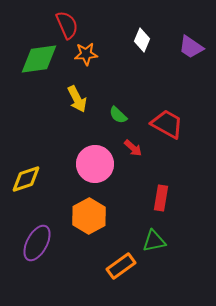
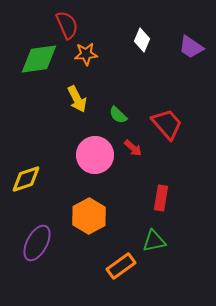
red trapezoid: rotated 20 degrees clockwise
pink circle: moved 9 px up
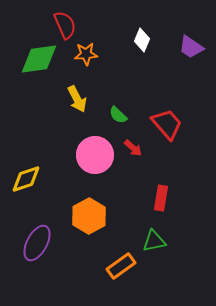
red semicircle: moved 2 px left
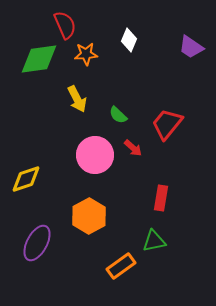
white diamond: moved 13 px left
red trapezoid: rotated 100 degrees counterclockwise
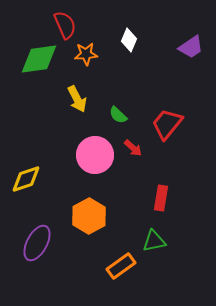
purple trapezoid: rotated 68 degrees counterclockwise
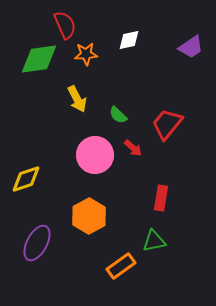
white diamond: rotated 55 degrees clockwise
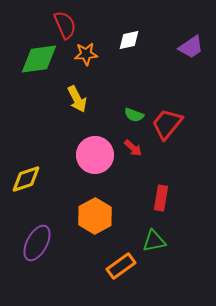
green semicircle: moved 16 px right; rotated 24 degrees counterclockwise
orange hexagon: moved 6 px right
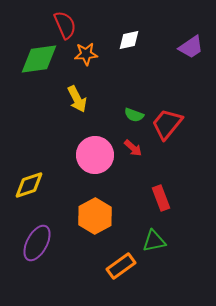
yellow diamond: moved 3 px right, 6 px down
red rectangle: rotated 30 degrees counterclockwise
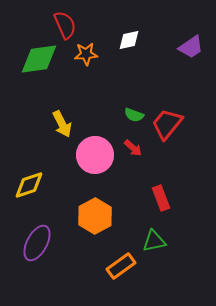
yellow arrow: moved 15 px left, 25 px down
